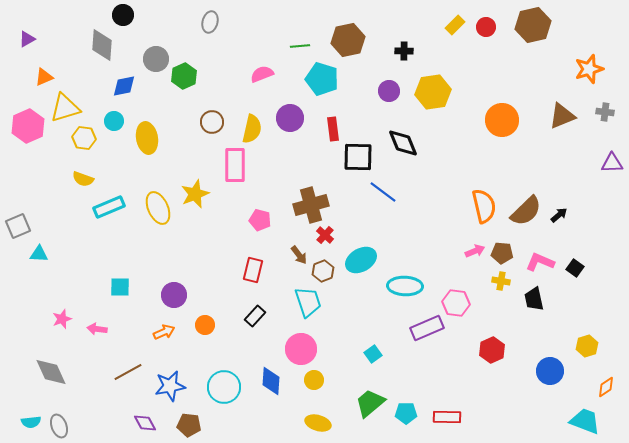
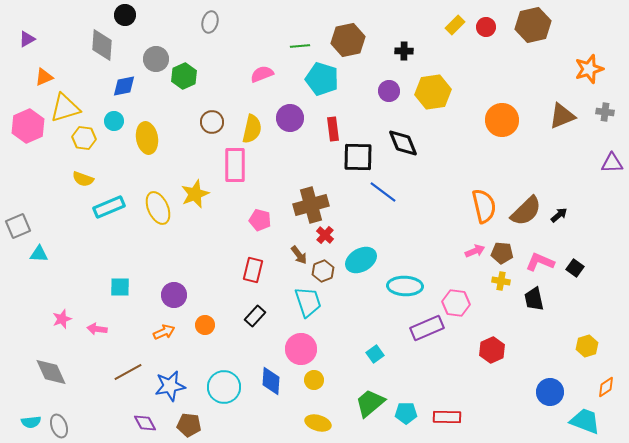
black circle at (123, 15): moved 2 px right
cyan square at (373, 354): moved 2 px right
blue circle at (550, 371): moved 21 px down
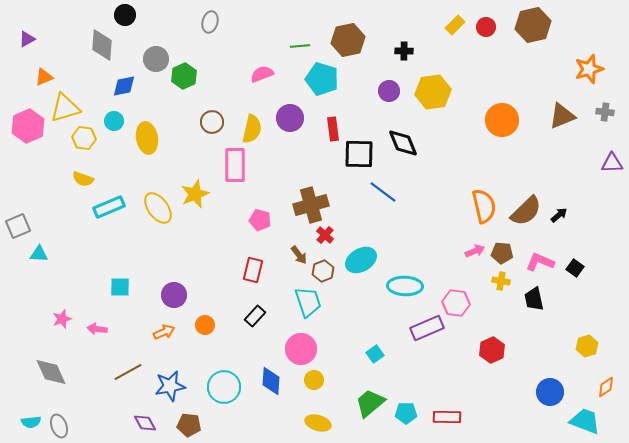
black square at (358, 157): moved 1 px right, 3 px up
yellow ellipse at (158, 208): rotated 12 degrees counterclockwise
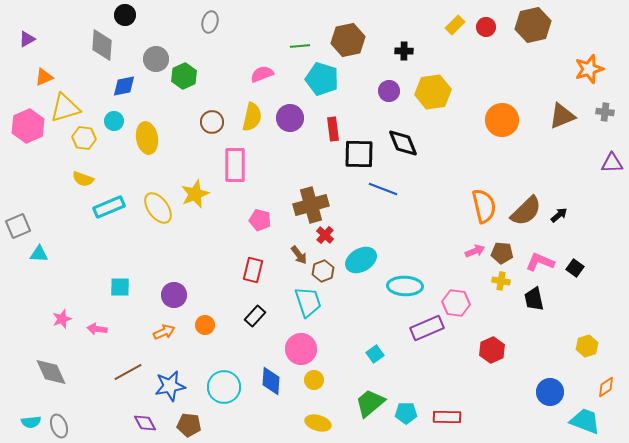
yellow semicircle at (252, 129): moved 12 px up
blue line at (383, 192): moved 3 px up; rotated 16 degrees counterclockwise
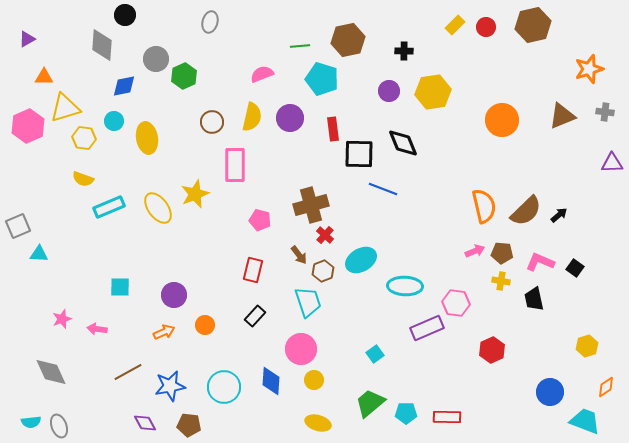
orange triangle at (44, 77): rotated 24 degrees clockwise
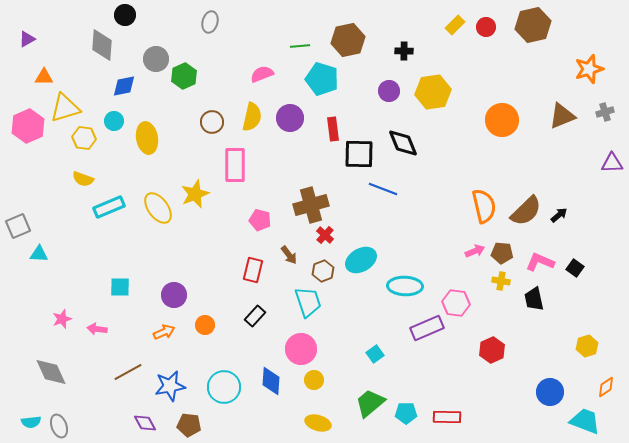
gray cross at (605, 112): rotated 24 degrees counterclockwise
brown arrow at (299, 255): moved 10 px left
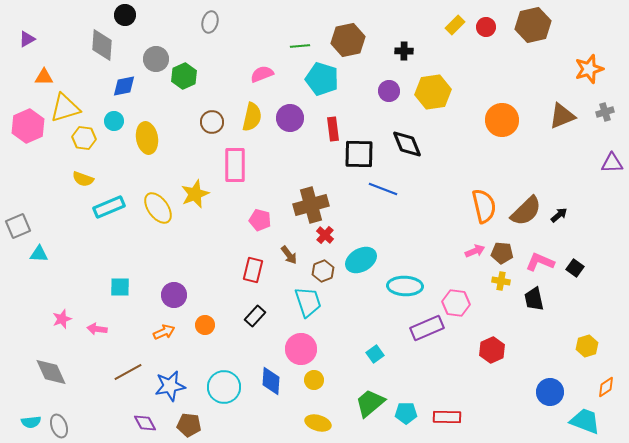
black diamond at (403, 143): moved 4 px right, 1 px down
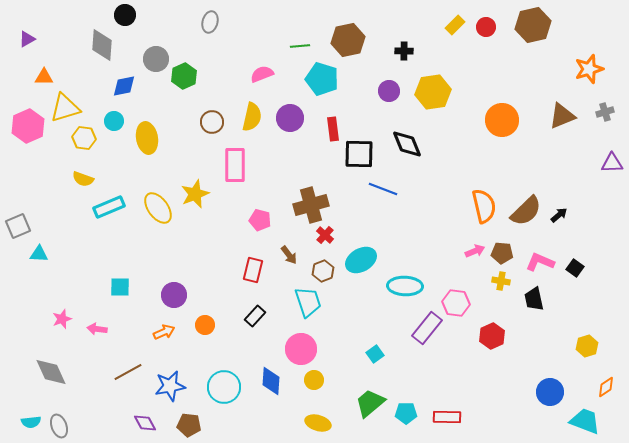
purple rectangle at (427, 328): rotated 28 degrees counterclockwise
red hexagon at (492, 350): moved 14 px up
